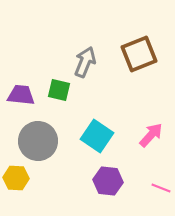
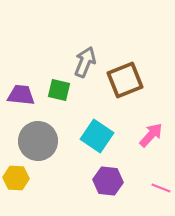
brown square: moved 14 px left, 26 px down
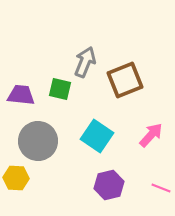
green square: moved 1 px right, 1 px up
purple hexagon: moved 1 px right, 4 px down; rotated 20 degrees counterclockwise
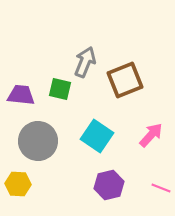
yellow hexagon: moved 2 px right, 6 px down
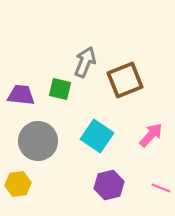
yellow hexagon: rotated 10 degrees counterclockwise
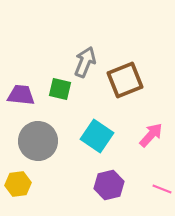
pink line: moved 1 px right, 1 px down
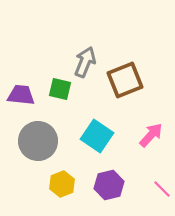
yellow hexagon: moved 44 px right; rotated 15 degrees counterclockwise
pink line: rotated 24 degrees clockwise
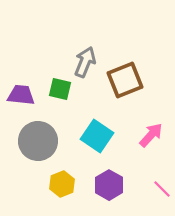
purple hexagon: rotated 16 degrees counterclockwise
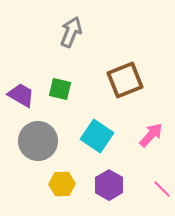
gray arrow: moved 14 px left, 30 px up
purple trapezoid: rotated 24 degrees clockwise
yellow hexagon: rotated 20 degrees clockwise
